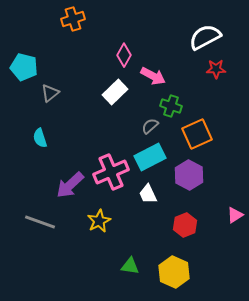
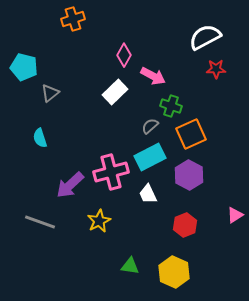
orange square: moved 6 px left
pink cross: rotated 8 degrees clockwise
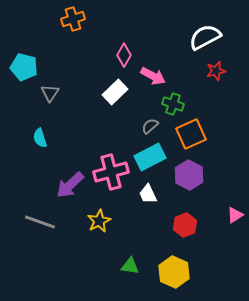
red star: moved 2 px down; rotated 12 degrees counterclockwise
gray triangle: rotated 18 degrees counterclockwise
green cross: moved 2 px right, 2 px up
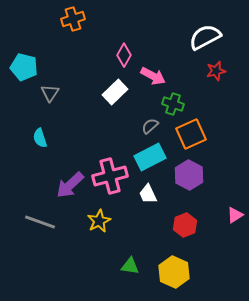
pink cross: moved 1 px left, 4 px down
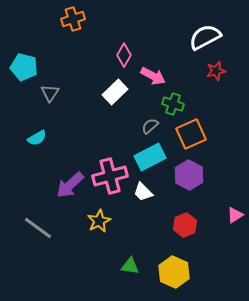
cyan semicircle: moved 3 px left; rotated 102 degrees counterclockwise
white trapezoid: moved 5 px left, 2 px up; rotated 20 degrees counterclockwise
gray line: moved 2 px left, 6 px down; rotated 16 degrees clockwise
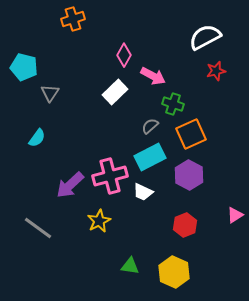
cyan semicircle: rotated 24 degrees counterclockwise
white trapezoid: rotated 20 degrees counterclockwise
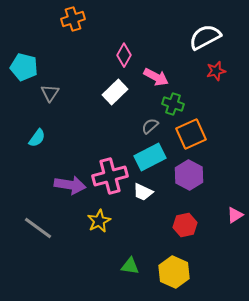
pink arrow: moved 3 px right, 1 px down
purple arrow: rotated 128 degrees counterclockwise
red hexagon: rotated 10 degrees clockwise
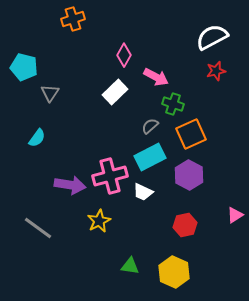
white semicircle: moved 7 px right
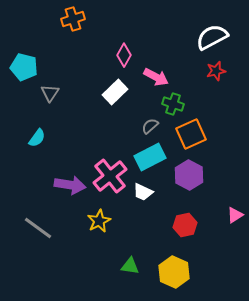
pink cross: rotated 24 degrees counterclockwise
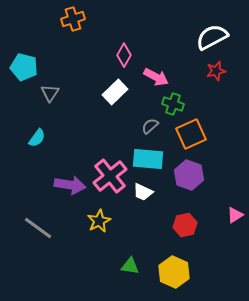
cyan rectangle: moved 2 px left, 2 px down; rotated 32 degrees clockwise
purple hexagon: rotated 8 degrees counterclockwise
